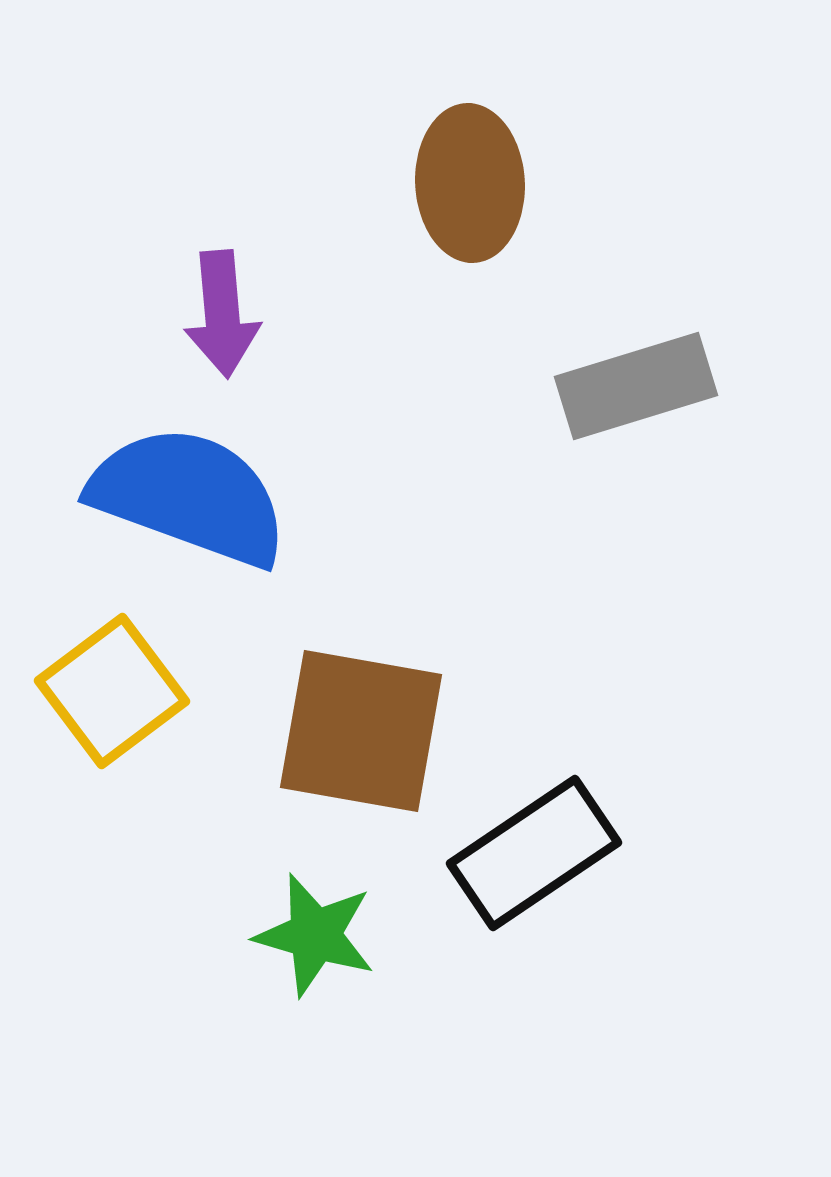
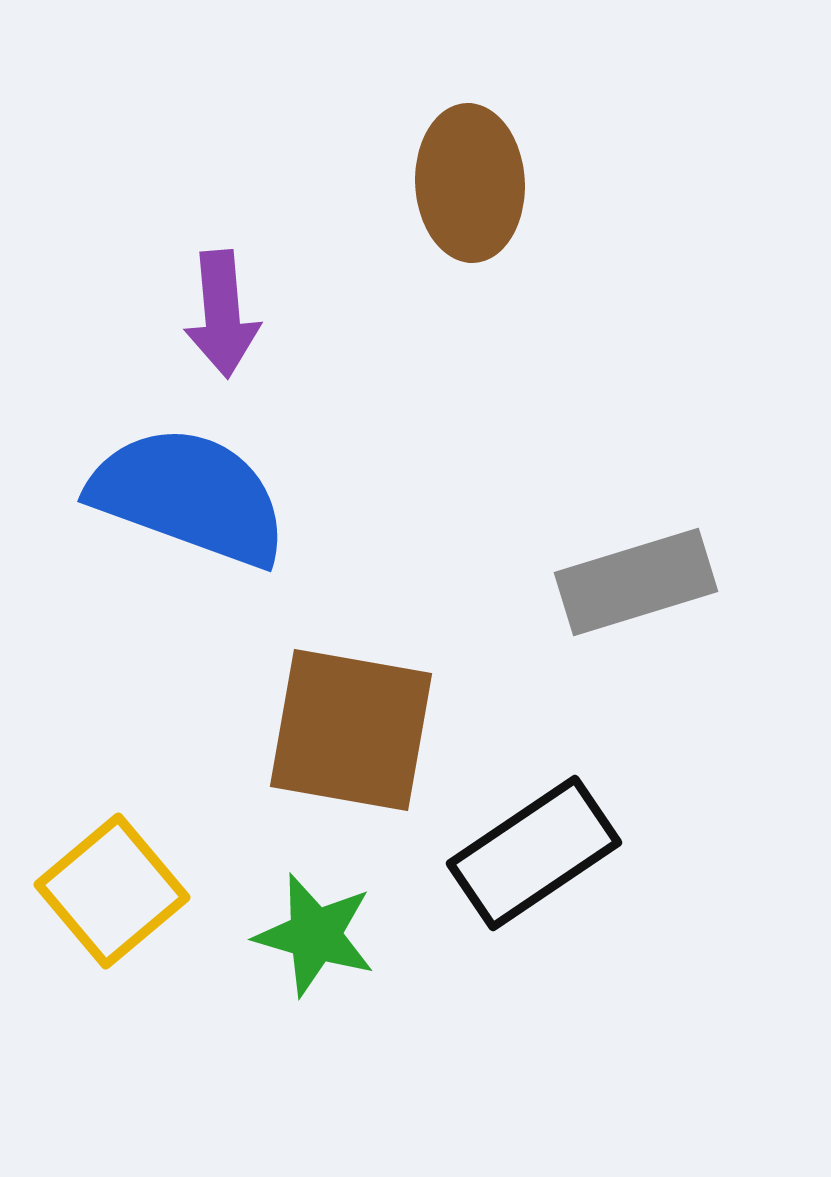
gray rectangle: moved 196 px down
yellow square: moved 200 px down; rotated 3 degrees counterclockwise
brown square: moved 10 px left, 1 px up
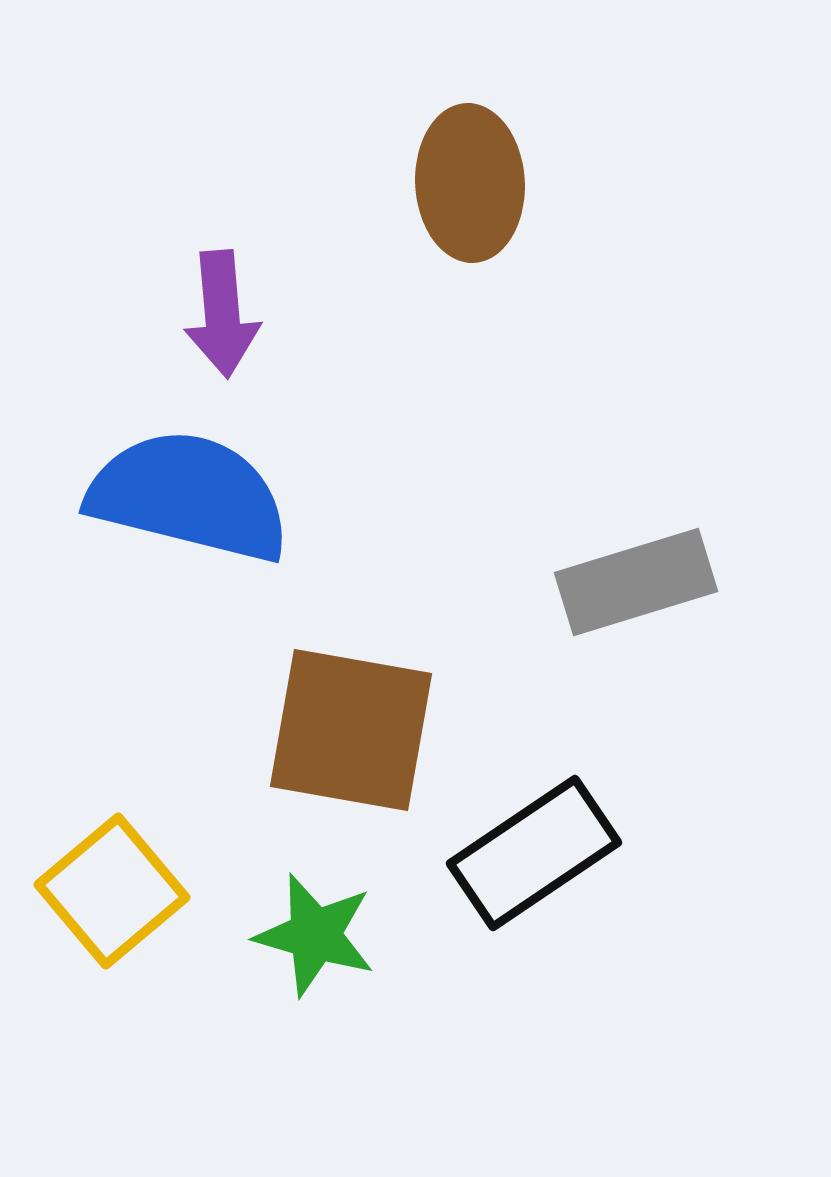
blue semicircle: rotated 6 degrees counterclockwise
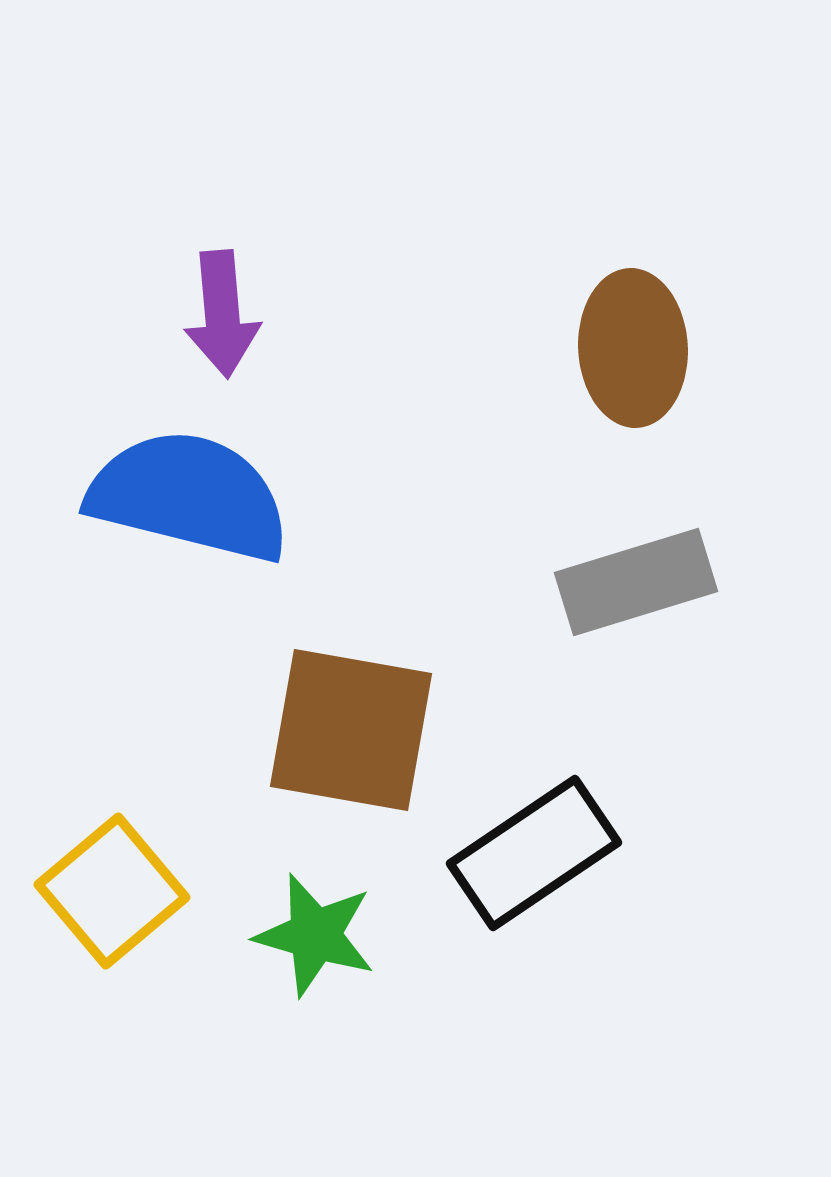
brown ellipse: moved 163 px right, 165 px down
